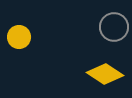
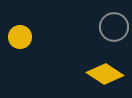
yellow circle: moved 1 px right
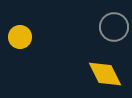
yellow diamond: rotated 30 degrees clockwise
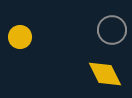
gray circle: moved 2 px left, 3 px down
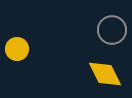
yellow circle: moved 3 px left, 12 px down
